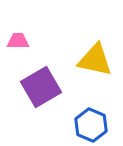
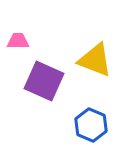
yellow triangle: rotated 9 degrees clockwise
purple square: moved 3 px right, 6 px up; rotated 36 degrees counterclockwise
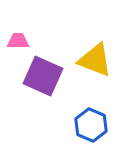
purple square: moved 1 px left, 5 px up
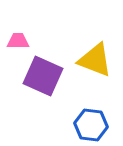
blue hexagon: rotated 16 degrees counterclockwise
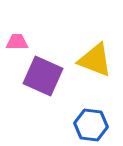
pink trapezoid: moved 1 px left, 1 px down
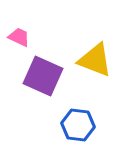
pink trapezoid: moved 2 px right, 5 px up; rotated 25 degrees clockwise
blue hexagon: moved 13 px left
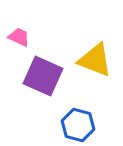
blue hexagon: rotated 8 degrees clockwise
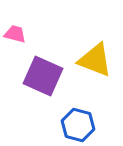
pink trapezoid: moved 4 px left, 3 px up; rotated 10 degrees counterclockwise
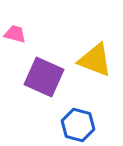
purple square: moved 1 px right, 1 px down
